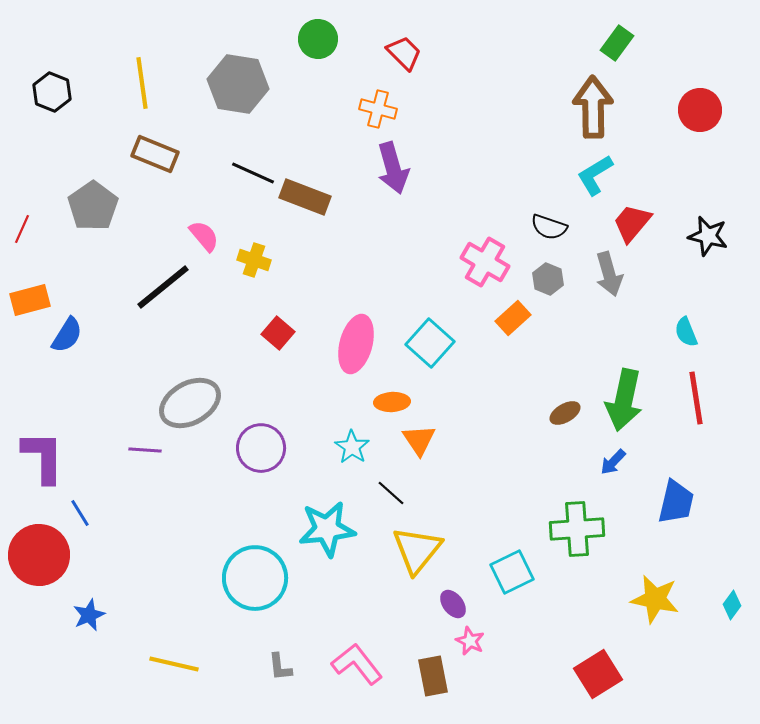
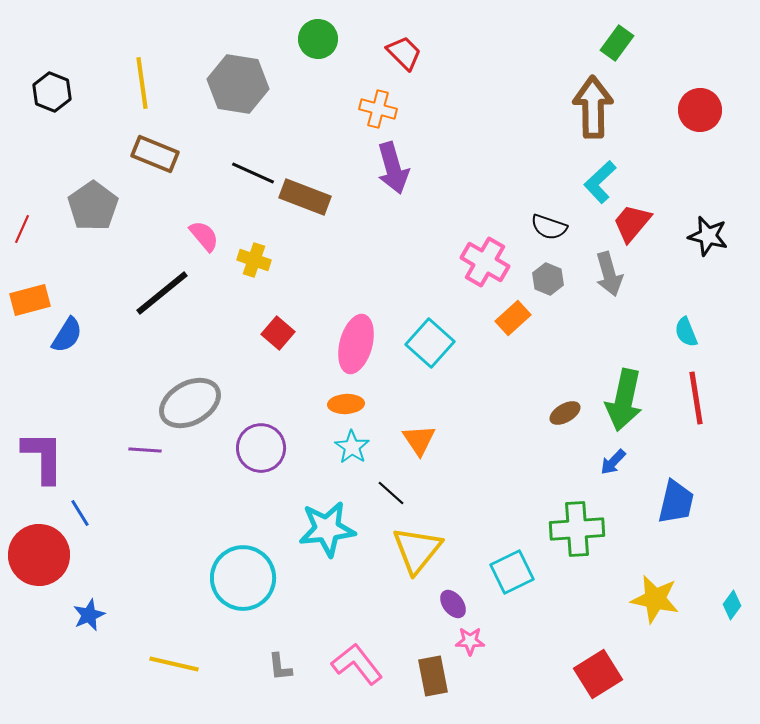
cyan L-shape at (595, 175): moved 5 px right, 7 px down; rotated 12 degrees counterclockwise
black line at (163, 287): moved 1 px left, 6 px down
orange ellipse at (392, 402): moved 46 px left, 2 px down
cyan circle at (255, 578): moved 12 px left
pink star at (470, 641): rotated 24 degrees counterclockwise
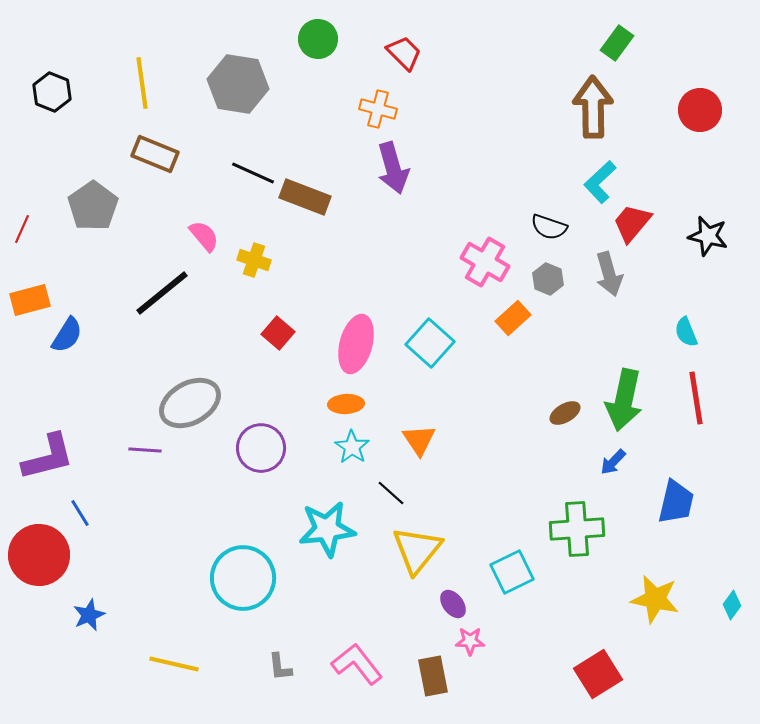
purple L-shape at (43, 457): moved 5 px right; rotated 76 degrees clockwise
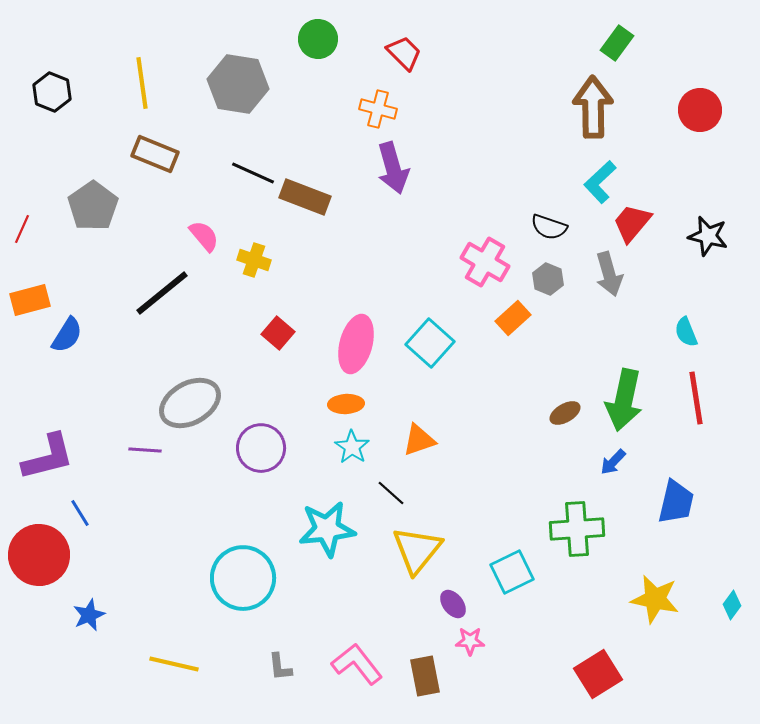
orange triangle at (419, 440): rotated 45 degrees clockwise
brown rectangle at (433, 676): moved 8 px left
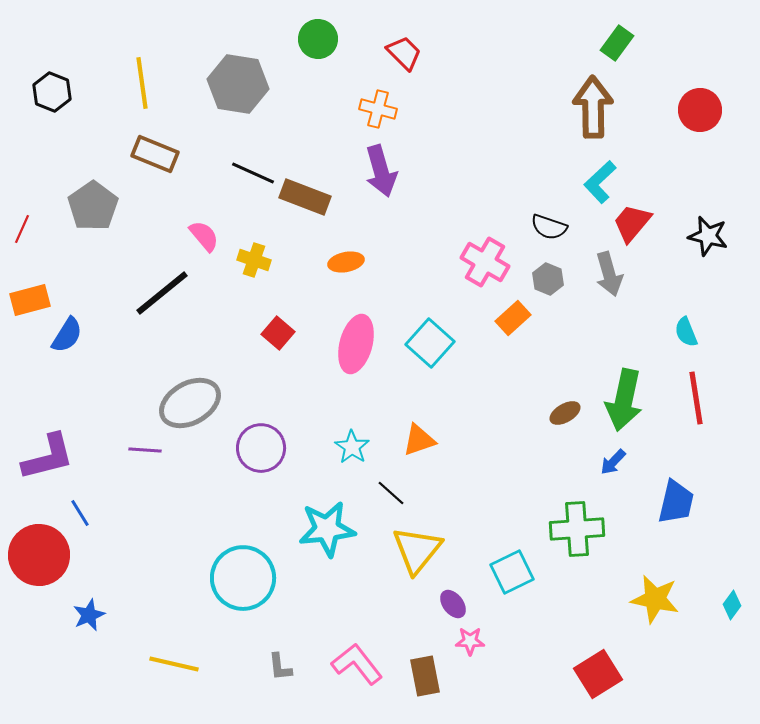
purple arrow at (393, 168): moved 12 px left, 3 px down
orange ellipse at (346, 404): moved 142 px up; rotated 8 degrees counterclockwise
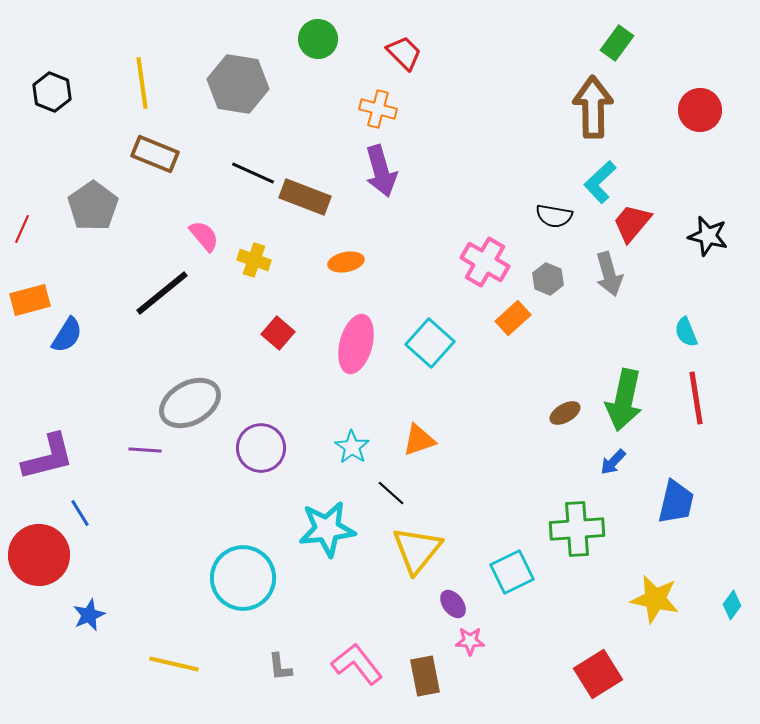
black semicircle at (549, 227): moved 5 px right, 11 px up; rotated 9 degrees counterclockwise
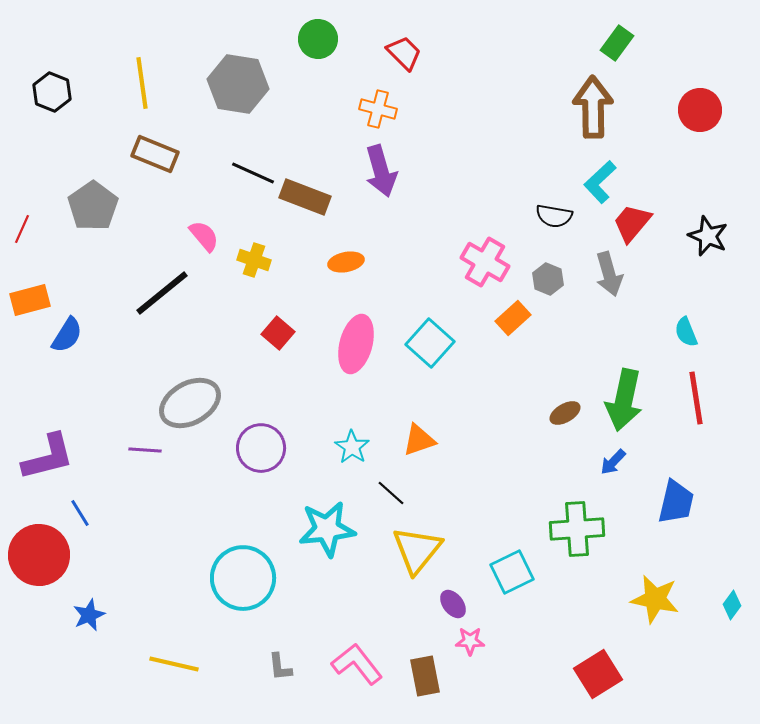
black star at (708, 236): rotated 9 degrees clockwise
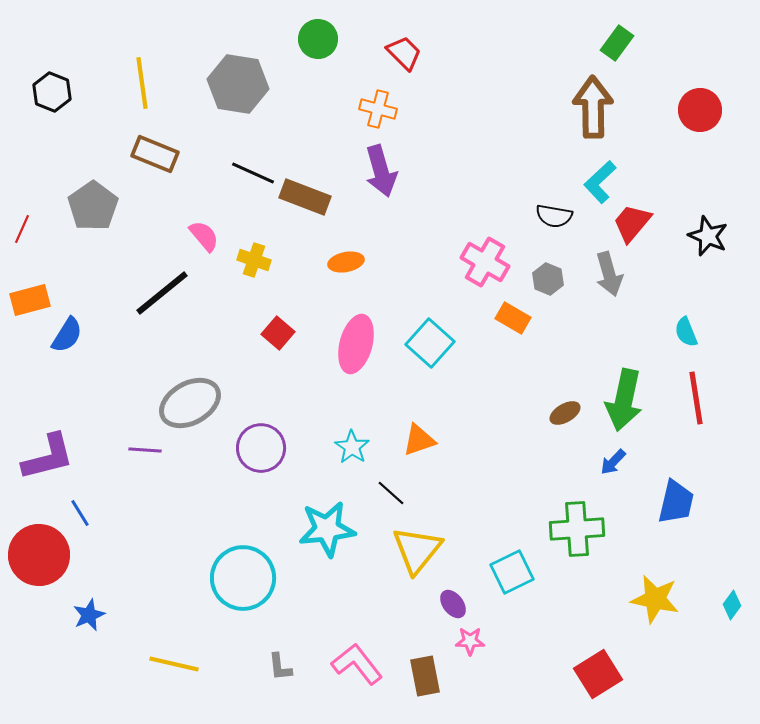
orange rectangle at (513, 318): rotated 72 degrees clockwise
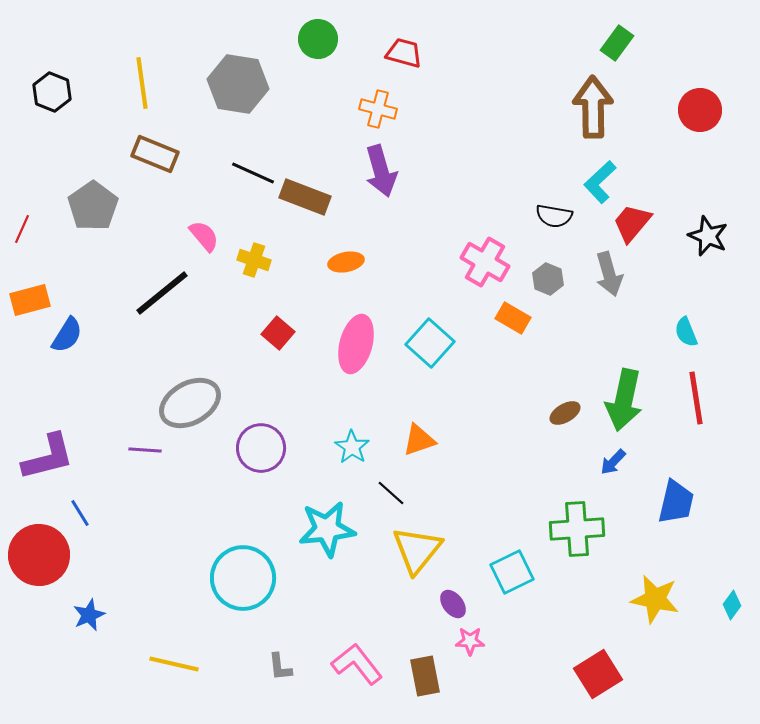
red trapezoid at (404, 53): rotated 30 degrees counterclockwise
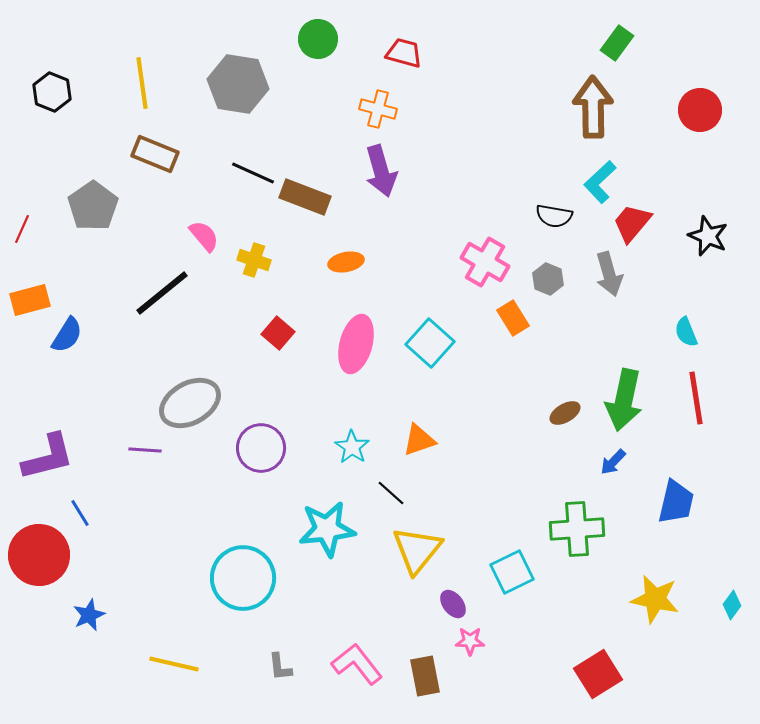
orange rectangle at (513, 318): rotated 28 degrees clockwise
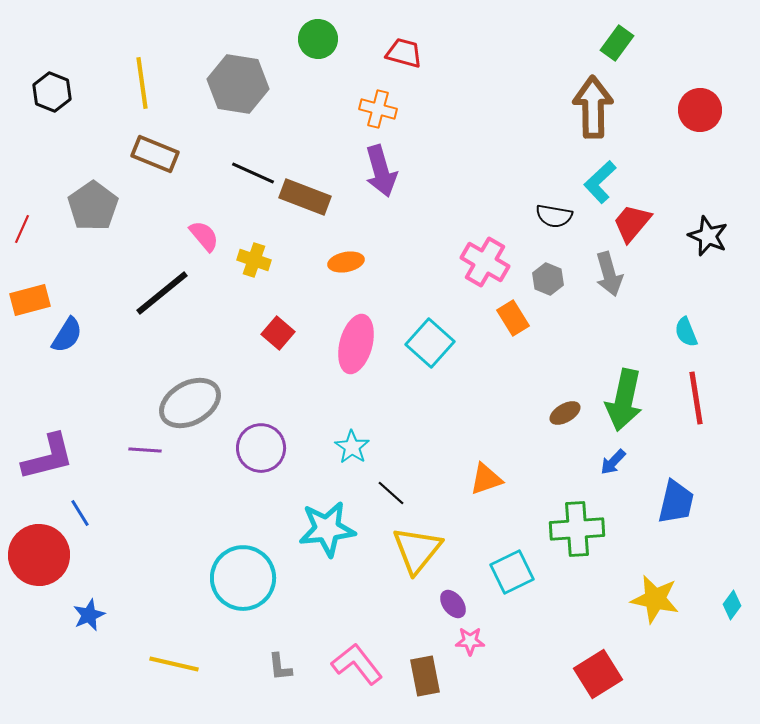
orange triangle at (419, 440): moved 67 px right, 39 px down
